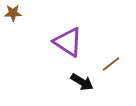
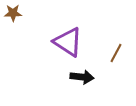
brown line: moved 5 px right, 11 px up; rotated 24 degrees counterclockwise
black arrow: moved 5 px up; rotated 25 degrees counterclockwise
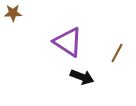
brown line: moved 1 px right
black arrow: rotated 15 degrees clockwise
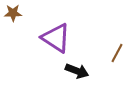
purple triangle: moved 12 px left, 4 px up
black arrow: moved 5 px left, 6 px up
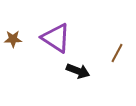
brown star: moved 26 px down
black arrow: moved 1 px right
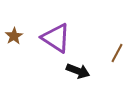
brown star: moved 1 px right, 3 px up; rotated 30 degrees counterclockwise
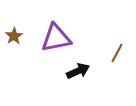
purple triangle: rotated 44 degrees counterclockwise
black arrow: rotated 45 degrees counterclockwise
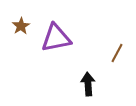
brown star: moved 7 px right, 10 px up
black arrow: moved 10 px right, 13 px down; rotated 70 degrees counterclockwise
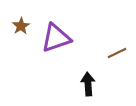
purple triangle: rotated 8 degrees counterclockwise
brown line: rotated 36 degrees clockwise
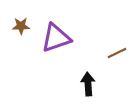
brown star: rotated 30 degrees clockwise
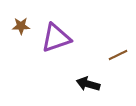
brown line: moved 1 px right, 2 px down
black arrow: rotated 70 degrees counterclockwise
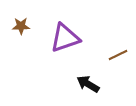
purple triangle: moved 9 px right
black arrow: rotated 15 degrees clockwise
